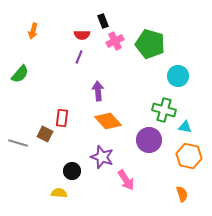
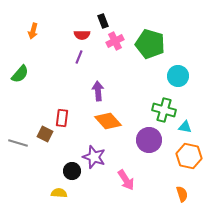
purple star: moved 8 px left
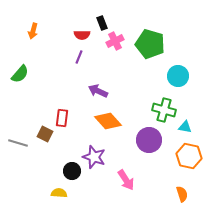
black rectangle: moved 1 px left, 2 px down
purple arrow: rotated 60 degrees counterclockwise
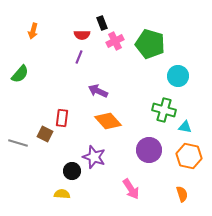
purple circle: moved 10 px down
pink arrow: moved 5 px right, 9 px down
yellow semicircle: moved 3 px right, 1 px down
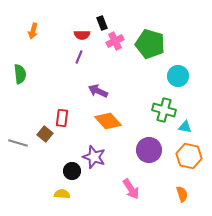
green semicircle: rotated 48 degrees counterclockwise
brown square: rotated 14 degrees clockwise
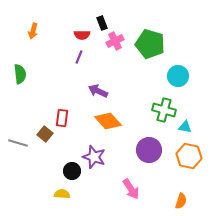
orange semicircle: moved 1 px left, 7 px down; rotated 35 degrees clockwise
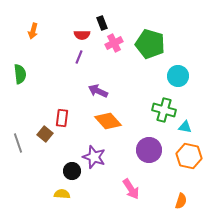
pink cross: moved 1 px left, 2 px down
gray line: rotated 54 degrees clockwise
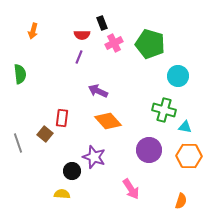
orange hexagon: rotated 10 degrees counterclockwise
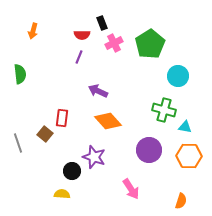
green pentagon: rotated 24 degrees clockwise
